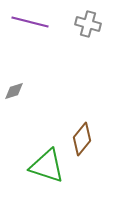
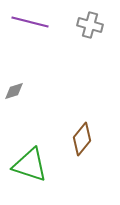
gray cross: moved 2 px right, 1 px down
green triangle: moved 17 px left, 1 px up
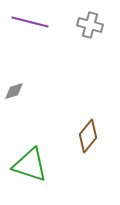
brown diamond: moved 6 px right, 3 px up
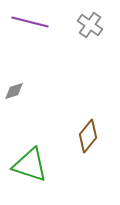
gray cross: rotated 20 degrees clockwise
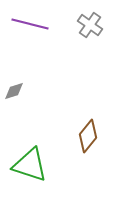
purple line: moved 2 px down
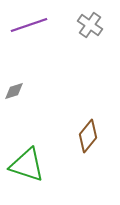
purple line: moved 1 px left, 1 px down; rotated 33 degrees counterclockwise
green triangle: moved 3 px left
